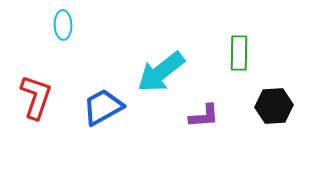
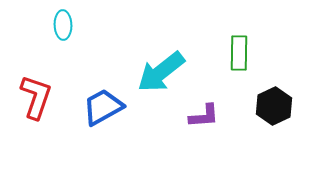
black hexagon: rotated 21 degrees counterclockwise
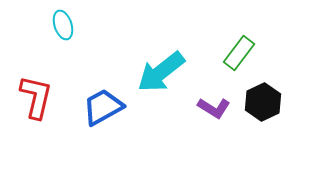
cyan ellipse: rotated 16 degrees counterclockwise
green rectangle: rotated 36 degrees clockwise
red L-shape: rotated 6 degrees counterclockwise
black hexagon: moved 11 px left, 4 px up
purple L-shape: moved 10 px right, 8 px up; rotated 36 degrees clockwise
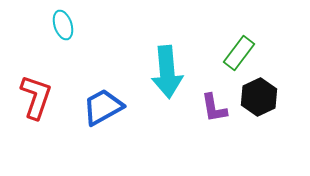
cyan arrow: moved 6 px right; rotated 57 degrees counterclockwise
red L-shape: rotated 6 degrees clockwise
black hexagon: moved 4 px left, 5 px up
purple L-shape: rotated 48 degrees clockwise
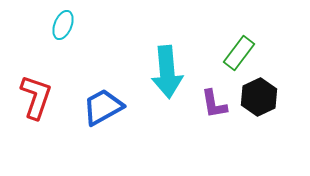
cyan ellipse: rotated 40 degrees clockwise
purple L-shape: moved 4 px up
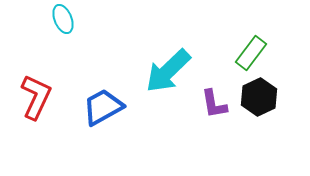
cyan ellipse: moved 6 px up; rotated 44 degrees counterclockwise
green rectangle: moved 12 px right
cyan arrow: moved 1 px right, 1 px up; rotated 51 degrees clockwise
red L-shape: rotated 6 degrees clockwise
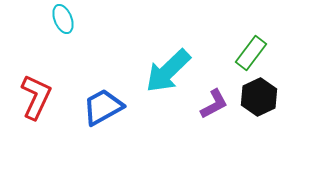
purple L-shape: rotated 108 degrees counterclockwise
